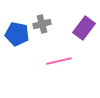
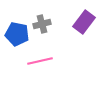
purple rectangle: moved 6 px up
pink line: moved 19 px left
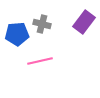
gray cross: rotated 30 degrees clockwise
blue pentagon: rotated 15 degrees counterclockwise
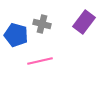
blue pentagon: moved 1 px left, 1 px down; rotated 20 degrees clockwise
